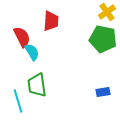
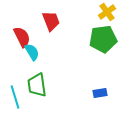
red trapezoid: rotated 25 degrees counterclockwise
green pentagon: rotated 20 degrees counterclockwise
blue rectangle: moved 3 px left, 1 px down
cyan line: moved 3 px left, 4 px up
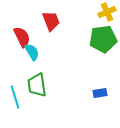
yellow cross: rotated 12 degrees clockwise
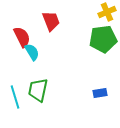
green trapezoid: moved 1 px right, 5 px down; rotated 20 degrees clockwise
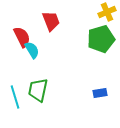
green pentagon: moved 2 px left; rotated 8 degrees counterclockwise
cyan semicircle: moved 2 px up
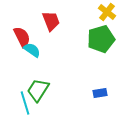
yellow cross: rotated 30 degrees counterclockwise
cyan semicircle: rotated 24 degrees counterclockwise
green trapezoid: rotated 20 degrees clockwise
cyan line: moved 10 px right, 6 px down
